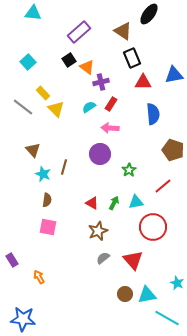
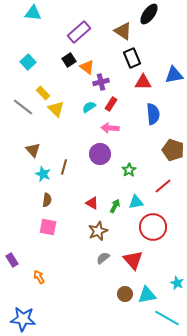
green arrow at (114, 203): moved 1 px right, 3 px down
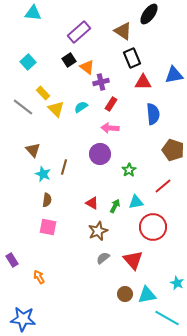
cyan semicircle at (89, 107): moved 8 px left
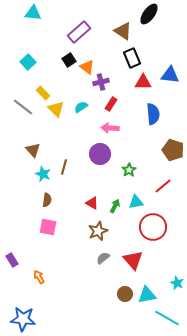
blue triangle at (174, 75): moved 4 px left; rotated 18 degrees clockwise
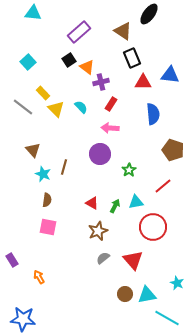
cyan semicircle at (81, 107): rotated 80 degrees clockwise
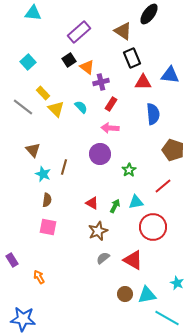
red triangle at (133, 260): rotated 20 degrees counterclockwise
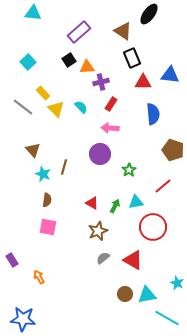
orange triangle at (87, 67): rotated 42 degrees counterclockwise
